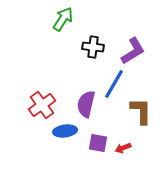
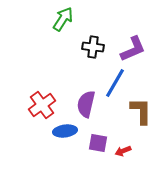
purple L-shape: moved 2 px up; rotated 8 degrees clockwise
blue line: moved 1 px right, 1 px up
red arrow: moved 3 px down
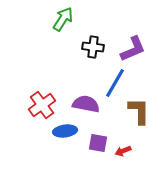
purple semicircle: rotated 88 degrees clockwise
brown L-shape: moved 2 px left
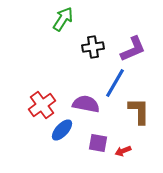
black cross: rotated 15 degrees counterclockwise
blue ellipse: moved 3 px left, 1 px up; rotated 40 degrees counterclockwise
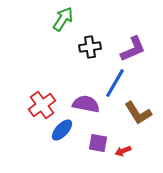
black cross: moved 3 px left
brown L-shape: moved 1 px left, 2 px down; rotated 148 degrees clockwise
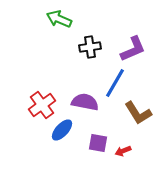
green arrow: moved 4 px left; rotated 100 degrees counterclockwise
purple semicircle: moved 1 px left, 2 px up
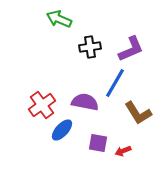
purple L-shape: moved 2 px left
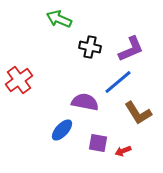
black cross: rotated 20 degrees clockwise
blue line: moved 3 px right, 1 px up; rotated 20 degrees clockwise
red cross: moved 23 px left, 25 px up
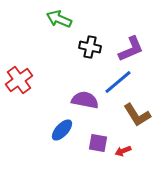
purple semicircle: moved 2 px up
brown L-shape: moved 1 px left, 2 px down
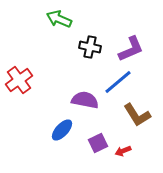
purple square: rotated 36 degrees counterclockwise
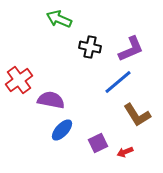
purple semicircle: moved 34 px left
red arrow: moved 2 px right, 1 px down
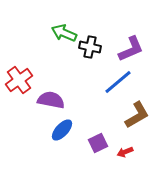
green arrow: moved 5 px right, 14 px down
brown L-shape: rotated 88 degrees counterclockwise
